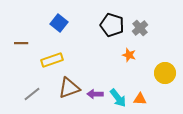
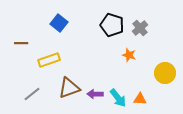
yellow rectangle: moved 3 px left
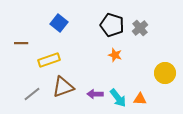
orange star: moved 14 px left
brown triangle: moved 6 px left, 1 px up
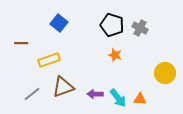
gray cross: rotated 21 degrees counterclockwise
